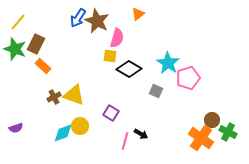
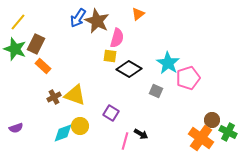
yellow triangle: moved 1 px right
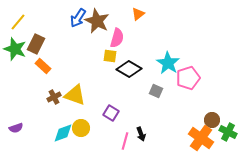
yellow circle: moved 1 px right, 2 px down
black arrow: rotated 40 degrees clockwise
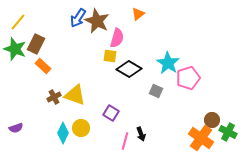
cyan diamond: rotated 45 degrees counterclockwise
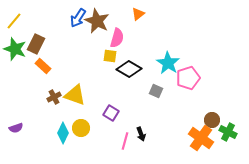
yellow line: moved 4 px left, 1 px up
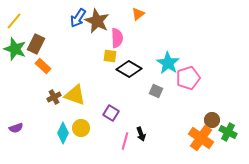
pink semicircle: rotated 18 degrees counterclockwise
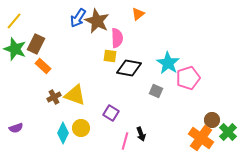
black diamond: moved 1 px up; rotated 20 degrees counterclockwise
green cross: rotated 18 degrees clockwise
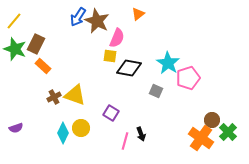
blue arrow: moved 1 px up
pink semicircle: rotated 24 degrees clockwise
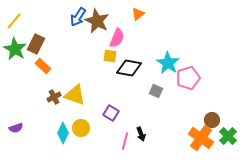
green star: rotated 10 degrees clockwise
green cross: moved 4 px down
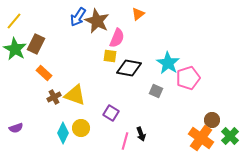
orange rectangle: moved 1 px right, 7 px down
green cross: moved 2 px right
